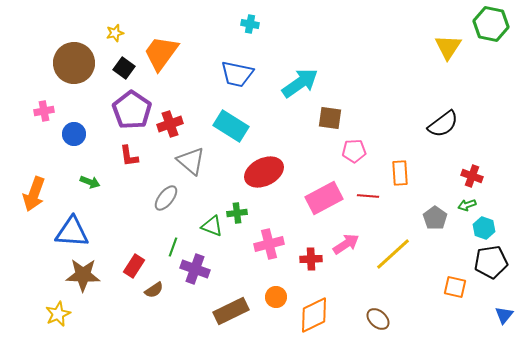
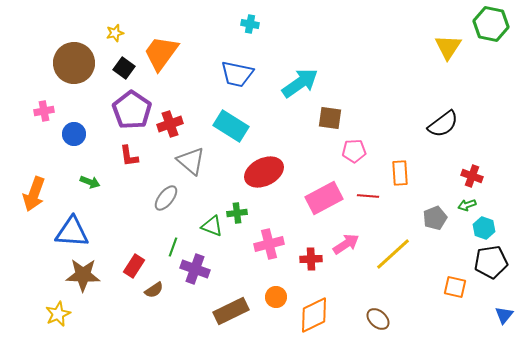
gray pentagon at (435, 218): rotated 15 degrees clockwise
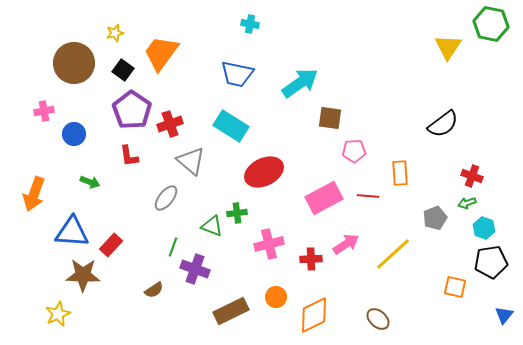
black square at (124, 68): moved 1 px left, 2 px down
green arrow at (467, 205): moved 2 px up
red rectangle at (134, 266): moved 23 px left, 21 px up; rotated 10 degrees clockwise
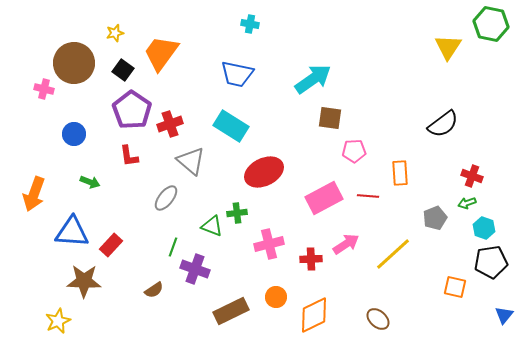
cyan arrow at (300, 83): moved 13 px right, 4 px up
pink cross at (44, 111): moved 22 px up; rotated 24 degrees clockwise
brown star at (83, 275): moved 1 px right, 6 px down
yellow star at (58, 314): moved 7 px down
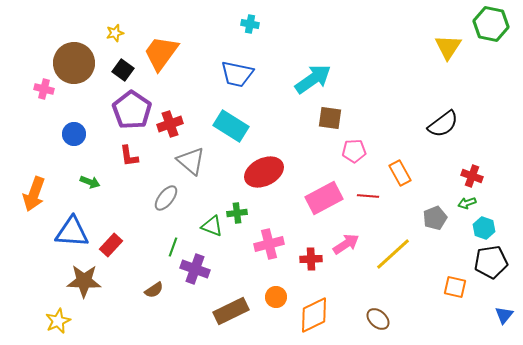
orange rectangle at (400, 173): rotated 25 degrees counterclockwise
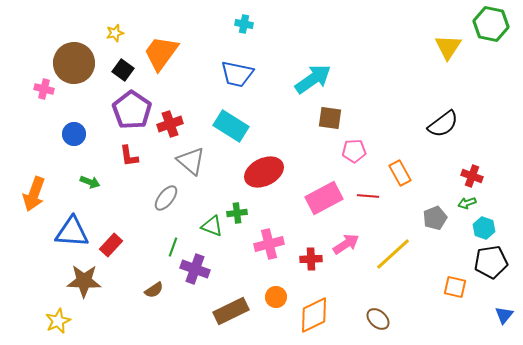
cyan cross at (250, 24): moved 6 px left
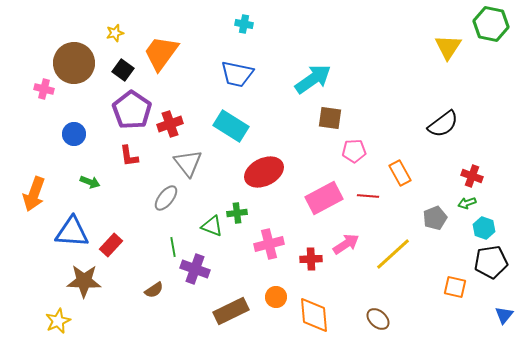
gray triangle at (191, 161): moved 3 px left, 2 px down; rotated 12 degrees clockwise
green line at (173, 247): rotated 30 degrees counterclockwise
orange diamond at (314, 315): rotated 69 degrees counterclockwise
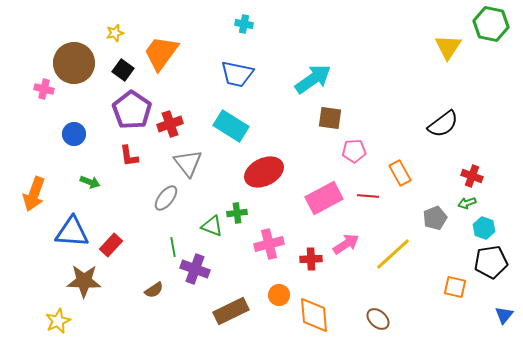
orange circle at (276, 297): moved 3 px right, 2 px up
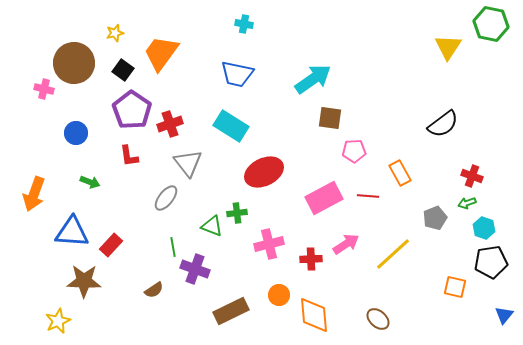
blue circle at (74, 134): moved 2 px right, 1 px up
